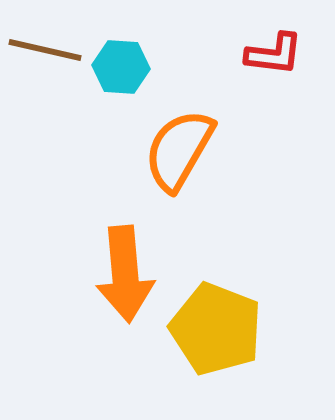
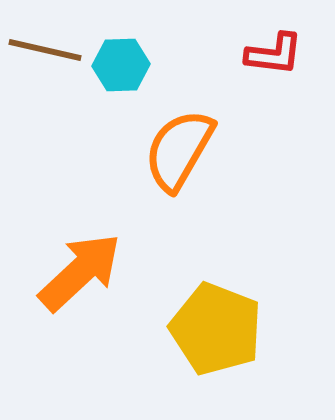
cyan hexagon: moved 2 px up; rotated 6 degrees counterclockwise
orange arrow: moved 45 px left, 2 px up; rotated 128 degrees counterclockwise
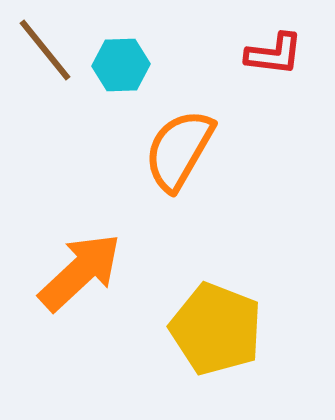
brown line: rotated 38 degrees clockwise
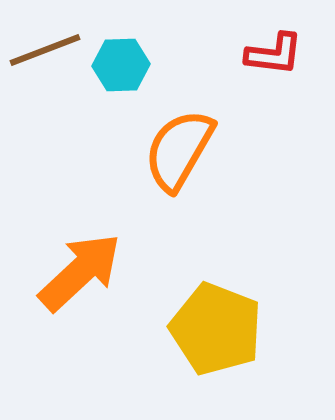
brown line: rotated 72 degrees counterclockwise
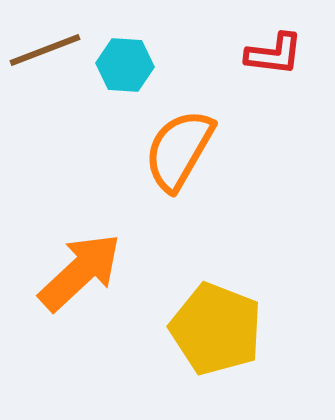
cyan hexagon: moved 4 px right; rotated 6 degrees clockwise
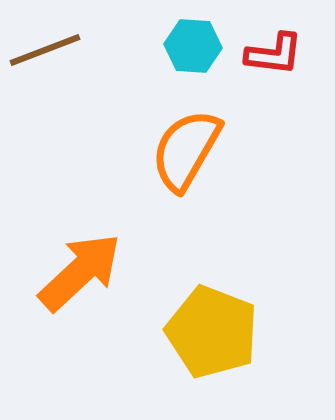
cyan hexagon: moved 68 px right, 19 px up
orange semicircle: moved 7 px right
yellow pentagon: moved 4 px left, 3 px down
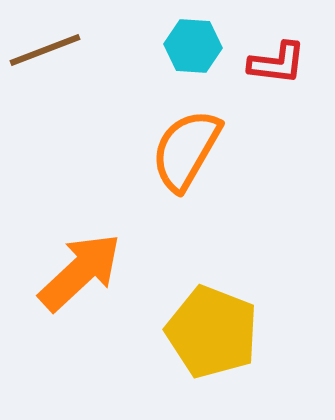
red L-shape: moved 3 px right, 9 px down
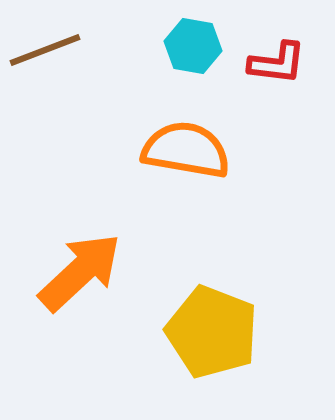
cyan hexagon: rotated 6 degrees clockwise
orange semicircle: rotated 70 degrees clockwise
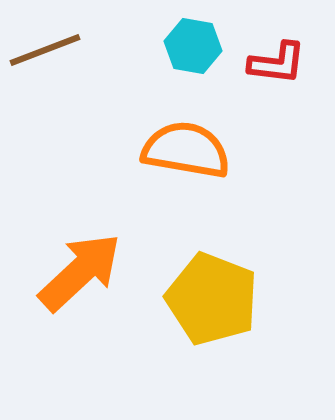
yellow pentagon: moved 33 px up
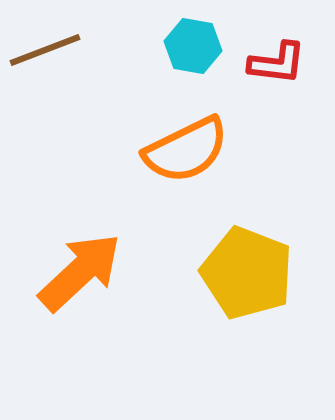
orange semicircle: rotated 144 degrees clockwise
yellow pentagon: moved 35 px right, 26 px up
